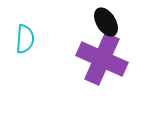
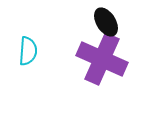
cyan semicircle: moved 3 px right, 12 px down
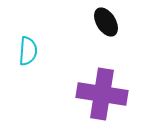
purple cross: moved 35 px down; rotated 15 degrees counterclockwise
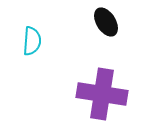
cyan semicircle: moved 4 px right, 10 px up
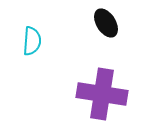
black ellipse: moved 1 px down
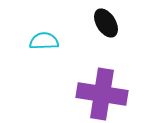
cyan semicircle: moved 12 px right; rotated 96 degrees counterclockwise
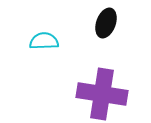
black ellipse: rotated 52 degrees clockwise
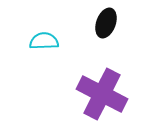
purple cross: rotated 18 degrees clockwise
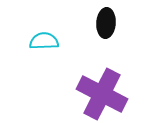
black ellipse: rotated 16 degrees counterclockwise
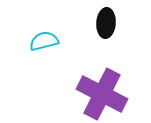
cyan semicircle: rotated 12 degrees counterclockwise
